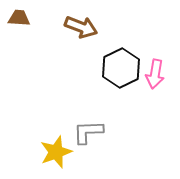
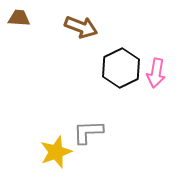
pink arrow: moved 1 px right, 1 px up
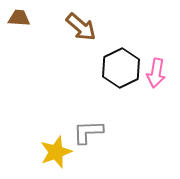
brown arrow: rotated 20 degrees clockwise
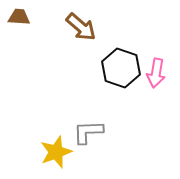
brown trapezoid: moved 1 px up
black hexagon: rotated 15 degrees counterclockwise
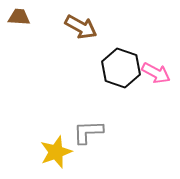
brown arrow: rotated 12 degrees counterclockwise
pink arrow: rotated 72 degrees counterclockwise
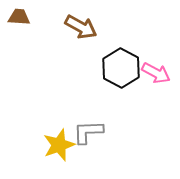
black hexagon: rotated 9 degrees clockwise
yellow star: moved 3 px right, 7 px up
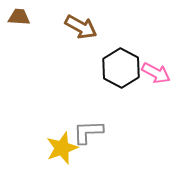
yellow star: moved 3 px right, 3 px down
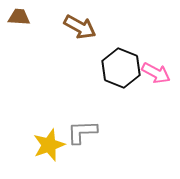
brown arrow: moved 1 px left
black hexagon: rotated 6 degrees counterclockwise
gray L-shape: moved 6 px left
yellow star: moved 13 px left, 3 px up
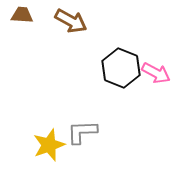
brown trapezoid: moved 3 px right, 2 px up
brown arrow: moved 9 px left, 6 px up
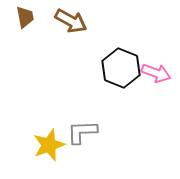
brown trapezoid: moved 3 px right, 2 px down; rotated 75 degrees clockwise
pink arrow: rotated 8 degrees counterclockwise
